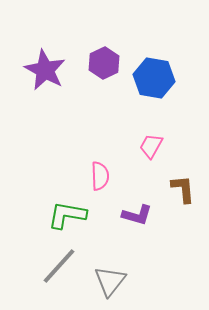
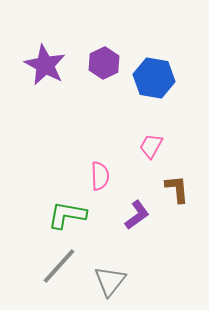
purple star: moved 5 px up
brown L-shape: moved 6 px left
purple L-shape: rotated 52 degrees counterclockwise
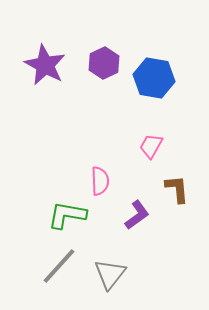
pink semicircle: moved 5 px down
gray triangle: moved 7 px up
